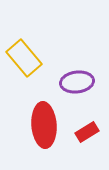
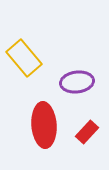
red rectangle: rotated 15 degrees counterclockwise
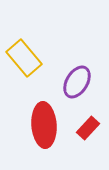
purple ellipse: rotated 52 degrees counterclockwise
red rectangle: moved 1 px right, 4 px up
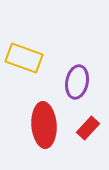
yellow rectangle: rotated 30 degrees counterclockwise
purple ellipse: rotated 20 degrees counterclockwise
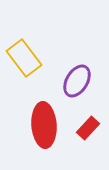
yellow rectangle: rotated 33 degrees clockwise
purple ellipse: moved 1 px up; rotated 20 degrees clockwise
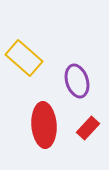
yellow rectangle: rotated 12 degrees counterclockwise
purple ellipse: rotated 48 degrees counterclockwise
